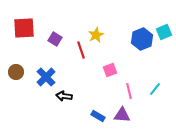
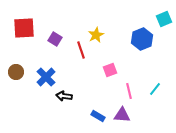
cyan square: moved 13 px up
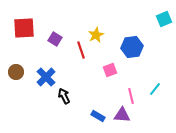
blue hexagon: moved 10 px left, 8 px down; rotated 15 degrees clockwise
pink line: moved 2 px right, 5 px down
black arrow: rotated 56 degrees clockwise
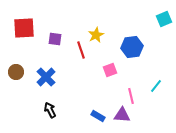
purple square: rotated 24 degrees counterclockwise
cyan line: moved 1 px right, 3 px up
black arrow: moved 14 px left, 14 px down
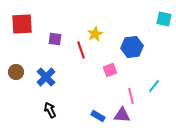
cyan square: rotated 35 degrees clockwise
red square: moved 2 px left, 4 px up
yellow star: moved 1 px left, 1 px up
cyan line: moved 2 px left
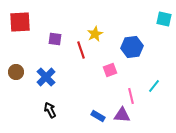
red square: moved 2 px left, 2 px up
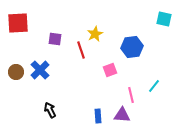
red square: moved 2 px left, 1 px down
blue cross: moved 6 px left, 7 px up
pink line: moved 1 px up
blue rectangle: rotated 56 degrees clockwise
